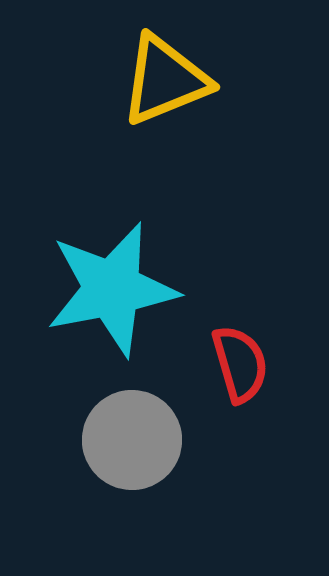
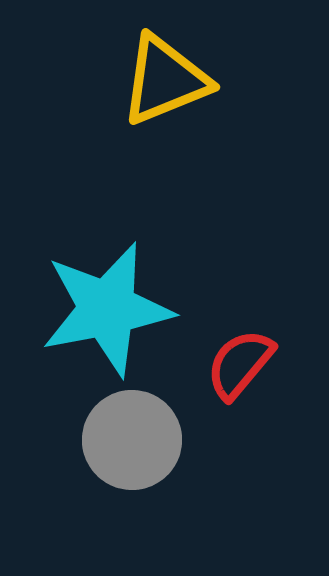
cyan star: moved 5 px left, 20 px down
red semicircle: rotated 124 degrees counterclockwise
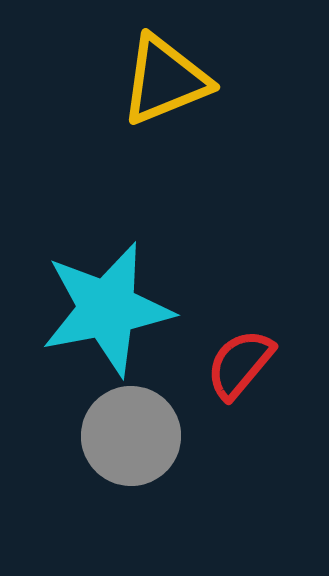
gray circle: moved 1 px left, 4 px up
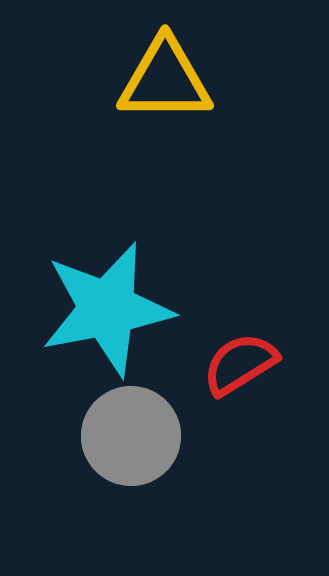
yellow triangle: rotated 22 degrees clockwise
red semicircle: rotated 18 degrees clockwise
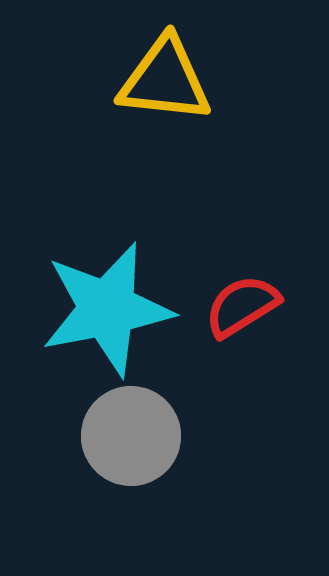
yellow triangle: rotated 6 degrees clockwise
red semicircle: moved 2 px right, 58 px up
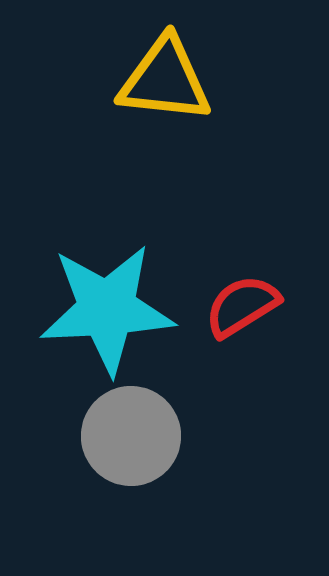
cyan star: rotated 8 degrees clockwise
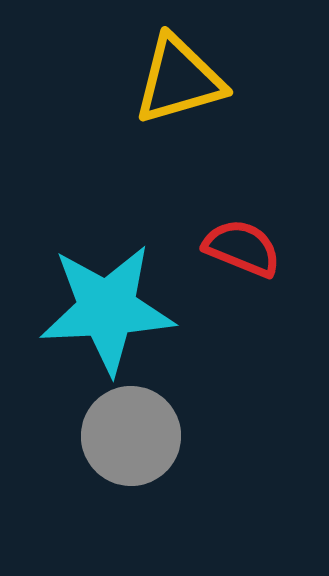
yellow triangle: moved 14 px right; rotated 22 degrees counterclockwise
red semicircle: moved 58 px up; rotated 54 degrees clockwise
